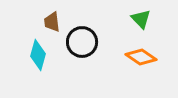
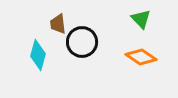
brown trapezoid: moved 6 px right, 2 px down
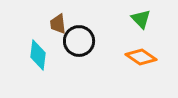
black circle: moved 3 px left, 1 px up
cyan diamond: rotated 8 degrees counterclockwise
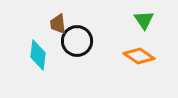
green triangle: moved 3 px right, 1 px down; rotated 10 degrees clockwise
black circle: moved 2 px left
orange diamond: moved 2 px left, 1 px up
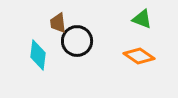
green triangle: moved 2 px left, 1 px up; rotated 35 degrees counterclockwise
brown trapezoid: moved 1 px up
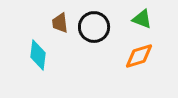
brown trapezoid: moved 2 px right
black circle: moved 17 px right, 14 px up
orange diamond: rotated 52 degrees counterclockwise
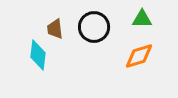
green triangle: rotated 20 degrees counterclockwise
brown trapezoid: moved 5 px left, 6 px down
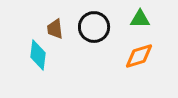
green triangle: moved 2 px left
